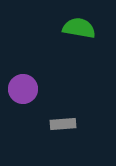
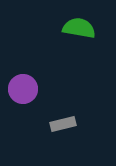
gray rectangle: rotated 10 degrees counterclockwise
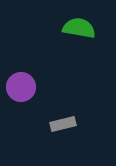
purple circle: moved 2 px left, 2 px up
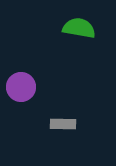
gray rectangle: rotated 15 degrees clockwise
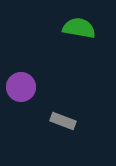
gray rectangle: moved 3 px up; rotated 20 degrees clockwise
